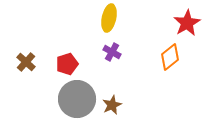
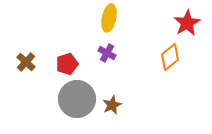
purple cross: moved 5 px left, 1 px down
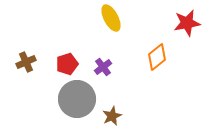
yellow ellipse: moved 2 px right; rotated 40 degrees counterclockwise
red star: rotated 20 degrees clockwise
purple cross: moved 4 px left, 14 px down; rotated 24 degrees clockwise
orange diamond: moved 13 px left
brown cross: rotated 24 degrees clockwise
brown star: moved 11 px down
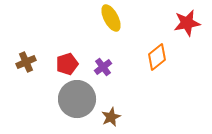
brown star: moved 1 px left, 1 px down
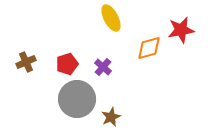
red star: moved 6 px left, 7 px down
orange diamond: moved 8 px left, 9 px up; rotated 24 degrees clockwise
purple cross: rotated 12 degrees counterclockwise
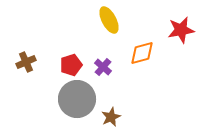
yellow ellipse: moved 2 px left, 2 px down
orange diamond: moved 7 px left, 5 px down
red pentagon: moved 4 px right, 1 px down
